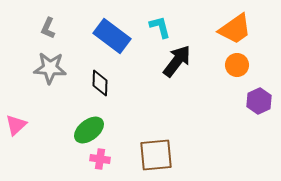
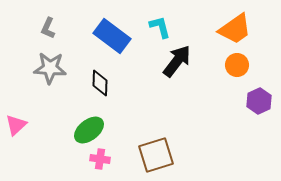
brown square: rotated 12 degrees counterclockwise
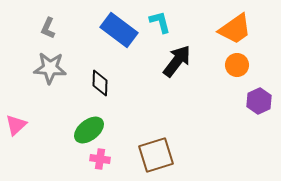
cyan L-shape: moved 5 px up
blue rectangle: moved 7 px right, 6 px up
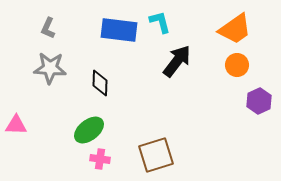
blue rectangle: rotated 30 degrees counterclockwise
pink triangle: rotated 45 degrees clockwise
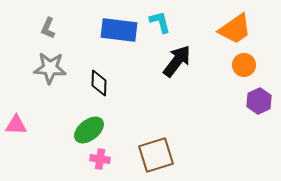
orange circle: moved 7 px right
black diamond: moved 1 px left
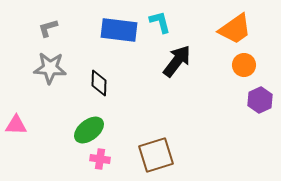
gray L-shape: rotated 50 degrees clockwise
purple hexagon: moved 1 px right, 1 px up
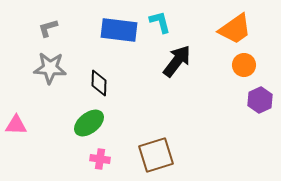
green ellipse: moved 7 px up
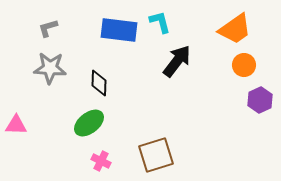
pink cross: moved 1 px right, 2 px down; rotated 18 degrees clockwise
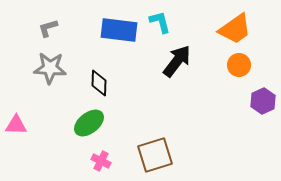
orange circle: moved 5 px left
purple hexagon: moved 3 px right, 1 px down
brown square: moved 1 px left
